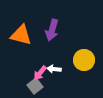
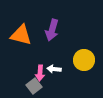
pink arrow: rotated 35 degrees counterclockwise
gray square: moved 1 px left
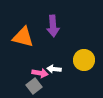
purple arrow: moved 1 px right, 4 px up; rotated 20 degrees counterclockwise
orange triangle: moved 2 px right, 2 px down
pink arrow: rotated 84 degrees counterclockwise
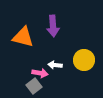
white arrow: moved 1 px right, 4 px up
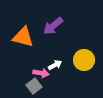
purple arrow: rotated 55 degrees clockwise
white arrow: rotated 144 degrees clockwise
pink arrow: moved 1 px right
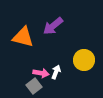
white arrow: moved 1 px right, 7 px down; rotated 40 degrees counterclockwise
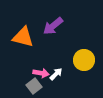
white arrow: moved 2 px down; rotated 24 degrees clockwise
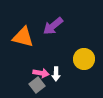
yellow circle: moved 1 px up
white arrow: rotated 136 degrees clockwise
gray square: moved 3 px right, 1 px up
